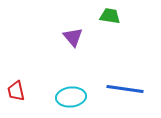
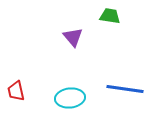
cyan ellipse: moved 1 px left, 1 px down
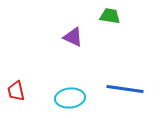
purple triangle: rotated 25 degrees counterclockwise
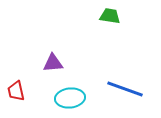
purple triangle: moved 20 px left, 26 px down; rotated 30 degrees counterclockwise
blue line: rotated 12 degrees clockwise
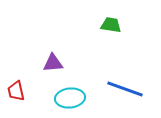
green trapezoid: moved 1 px right, 9 px down
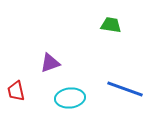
purple triangle: moved 3 px left; rotated 15 degrees counterclockwise
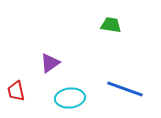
purple triangle: rotated 15 degrees counterclockwise
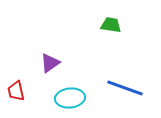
blue line: moved 1 px up
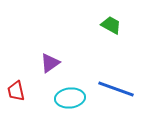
green trapezoid: rotated 20 degrees clockwise
blue line: moved 9 px left, 1 px down
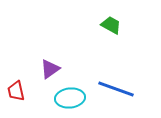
purple triangle: moved 6 px down
